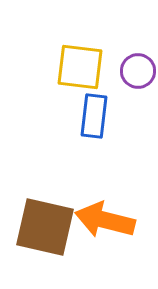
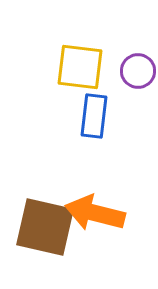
orange arrow: moved 10 px left, 7 px up
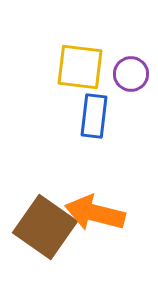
purple circle: moved 7 px left, 3 px down
brown square: rotated 22 degrees clockwise
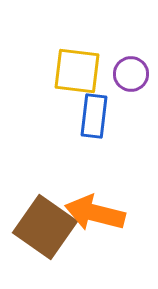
yellow square: moved 3 px left, 4 px down
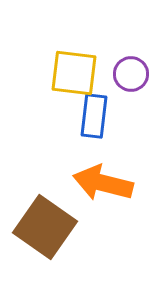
yellow square: moved 3 px left, 2 px down
orange arrow: moved 8 px right, 30 px up
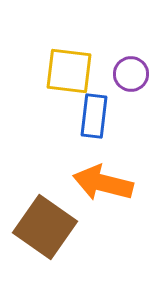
yellow square: moved 5 px left, 2 px up
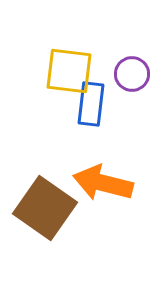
purple circle: moved 1 px right
blue rectangle: moved 3 px left, 12 px up
brown square: moved 19 px up
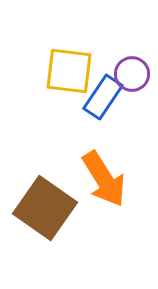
blue rectangle: moved 12 px right, 7 px up; rotated 27 degrees clockwise
orange arrow: moved 1 px right, 4 px up; rotated 136 degrees counterclockwise
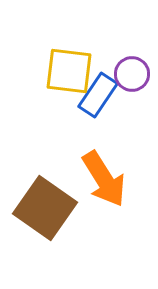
blue rectangle: moved 5 px left, 2 px up
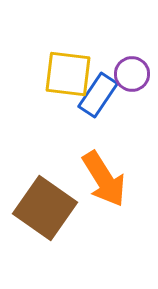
yellow square: moved 1 px left, 3 px down
